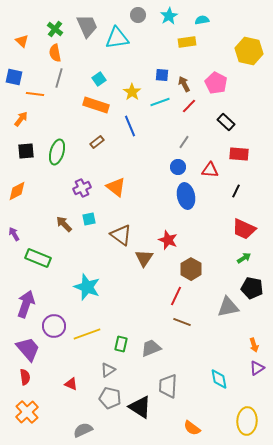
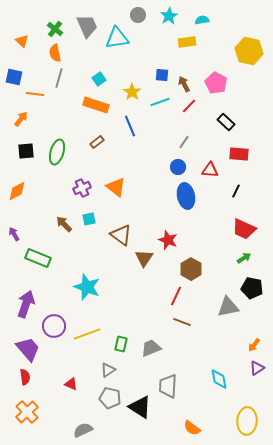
orange arrow at (254, 345): rotated 56 degrees clockwise
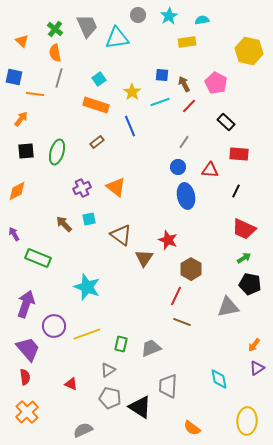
black pentagon at (252, 288): moved 2 px left, 4 px up
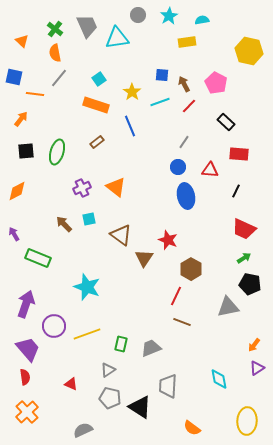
gray line at (59, 78): rotated 24 degrees clockwise
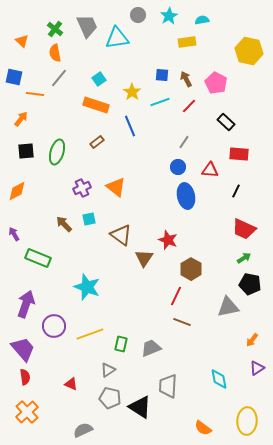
brown arrow at (184, 84): moved 2 px right, 5 px up
yellow line at (87, 334): moved 3 px right
orange arrow at (254, 345): moved 2 px left, 5 px up
purple trapezoid at (28, 349): moved 5 px left
orange semicircle at (192, 428): moved 11 px right
